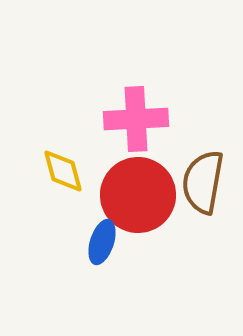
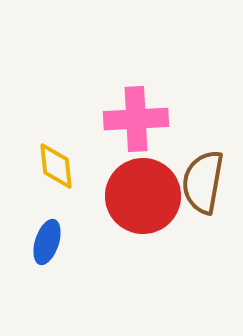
yellow diamond: moved 7 px left, 5 px up; rotated 9 degrees clockwise
red circle: moved 5 px right, 1 px down
blue ellipse: moved 55 px left
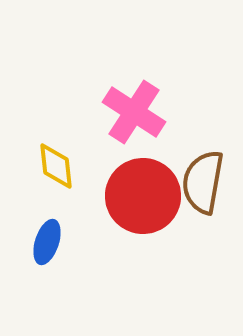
pink cross: moved 2 px left, 7 px up; rotated 36 degrees clockwise
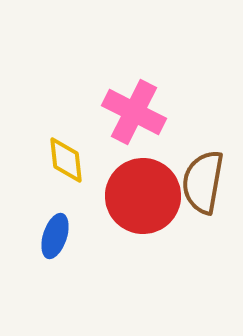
pink cross: rotated 6 degrees counterclockwise
yellow diamond: moved 10 px right, 6 px up
blue ellipse: moved 8 px right, 6 px up
